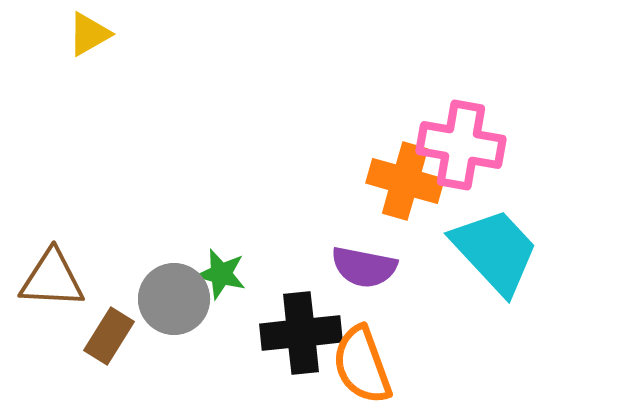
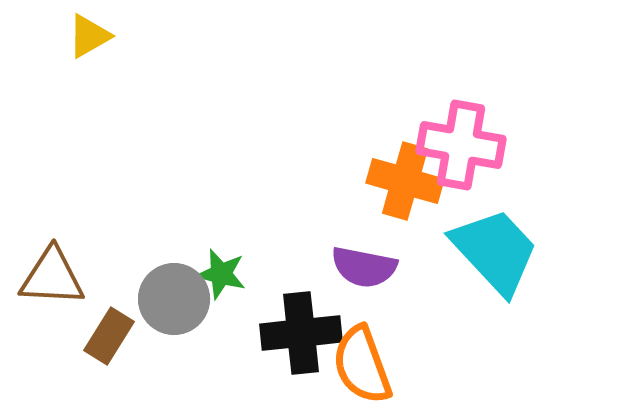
yellow triangle: moved 2 px down
brown triangle: moved 2 px up
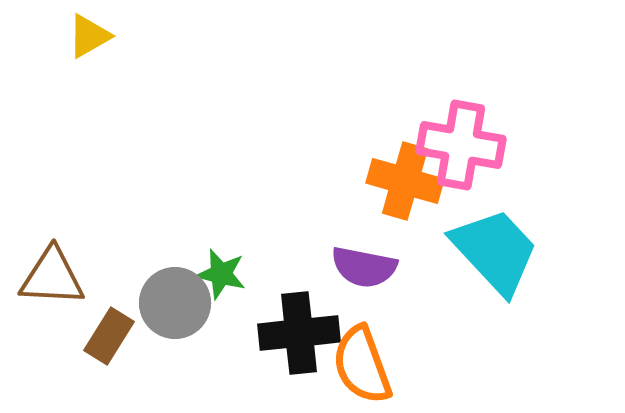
gray circle: moved 1 px right, 4 px down
black cross: moved 2 px left
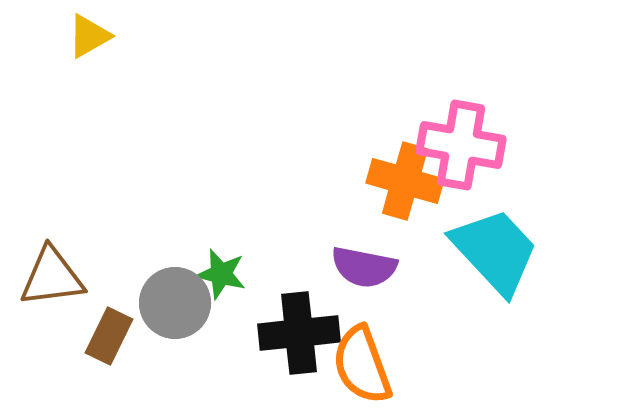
brown triangle: rotated 10 degrees counterclockwise
brown rectangle: rotated 6 degrees counterclockwise
